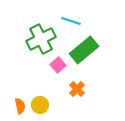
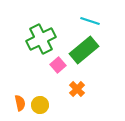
cyan line: moved 19 px right
orange semicircle: moved 3 px up
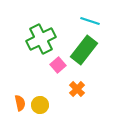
green rectangle: rotated 12 degrees counterclockwise
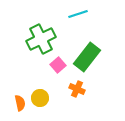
cyan line: moved 12 px left, 7 px up; rotated 36 degrees counterclockwise
green rectangle: moved 3 px right, 7 px down
orange cross: rotated 21 degrees counterclockwise
yellow circle: moved 7 px up
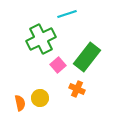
cyan line: moved 11 px left
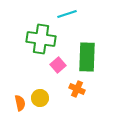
green cross: rotated 36 degrees clockwise
green rectangle: rotated 36 degrees counterclockwise
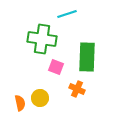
green cross: moved 1 px right
pink square: moved 2 px left, 2 px down; rotated 28 degrees counterclockwise
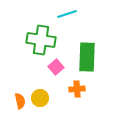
green cross: moved 1 px left, 1 px down
pink square: rotated 28 degrees clockwise
orange cross: rotated 28 degrees counterclockwise
orange semicircle: moved 2 px up
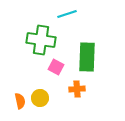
pink square: rotated 21 degrees counterclockwise
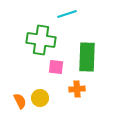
pink square: rotated 21 degrees counterclockwise
orange semicircle: rotated 14 degrees counterclockwise
